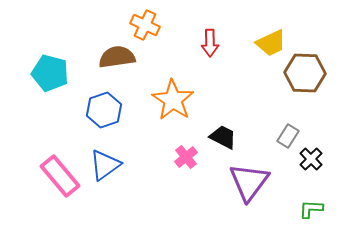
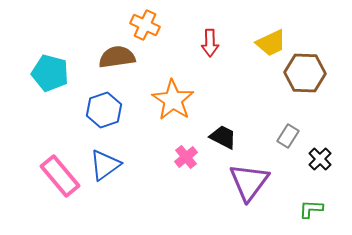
black cross: moved 9 px right
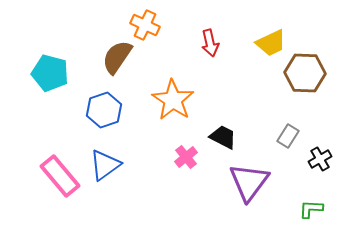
red arrow: rotated 12 degrees counterclockwise
brown semicircle: rotated 48 degrees counterclockwise
black cross: rotated 15 degrees clockwise
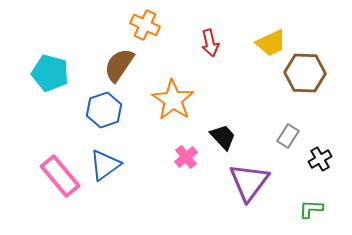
brown semicircle: moved 2 px right, 8 px down
black trapezoid: rotated 20 degrees clockwise
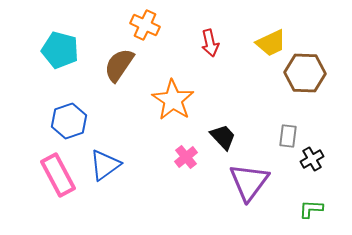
cyan pentagon: moved 10 px right, 23 px up
blue hexagon: moved 35 px left, 11 px down
gray rectangle: rotated 25 degrees counterclockwise
black cross: moved 8 px left
pink rectangle: moved 2 px left, 1 px up; rotated 12 degrees clockwise
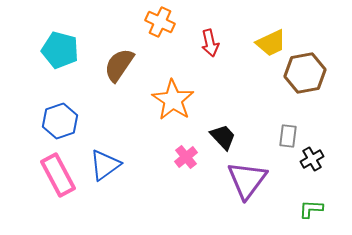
orange cross: moved 15 px right, 3 px up
brown hexagon: rotated 12 degrees counterclockwise
blue hexagon: moved 9 px left
purple triangle: moved 2 px left, 2 px up
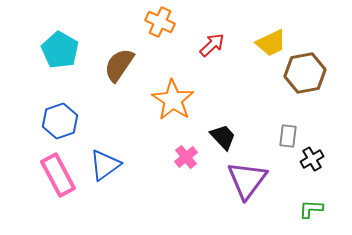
red arrow: moved 2 px right, 2 px down; rotated 120 degrees counterclockwise
cyan pentagon: rotated 15 degrees clockwise
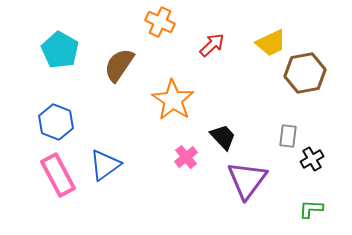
blue hexagon: moved 4 px left, 1 px down; rotated 20 degrees counterclockwise
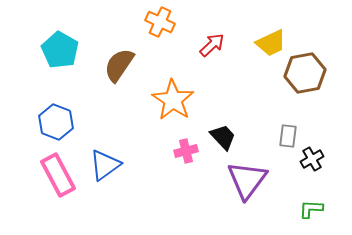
pink cross: moved 6 px up; rotated 25 degrees clockwise
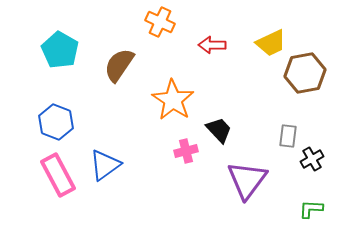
red arrow: rotated 136 degrees counterclockwise
black trapezoid: moved 4 px left, 7 px up
